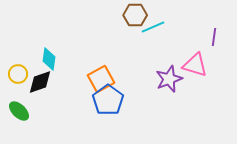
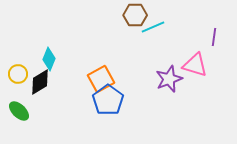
cyan diamond: rotated 15 degrees clockwise
black diamond: rotated 12 degrees counterclockwise
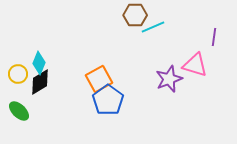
cyan diamond: moved 10 px left, 4 px down
orange square: moved 2 px left
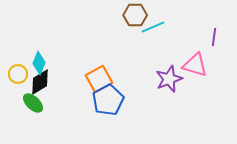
blue pentagon: rotated 8 degrees clockwise
green ellipse: moved 14 px right, 8 px up
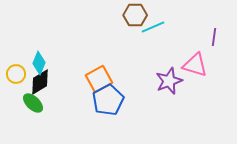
yellow circle: moved 2 px left
purple star: moved 2 px down
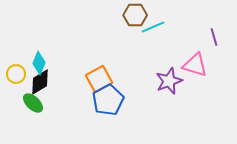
purple line: rotated 24 degrees counterclockwise
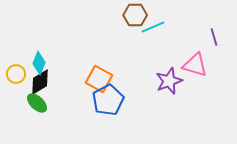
orange square: rotated 32 degrees counterclockwise
green ellipse: moved 4 px right
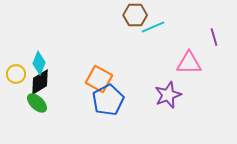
pink triangle: moved 6 px left, 2 px up; rotated 16 degrees counterclockwise
purple star: moved 1 px left, 14 px down
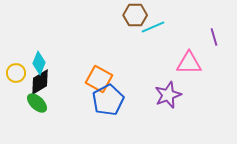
yellow circle: moved 1 px up
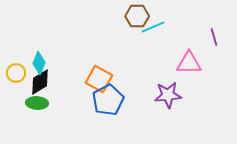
brown hexagon: moved 2 px right, 1 px down
purple star: rotated 16 degrees clockwise
green ellipse: rotated 40 degrees counterclockwise
